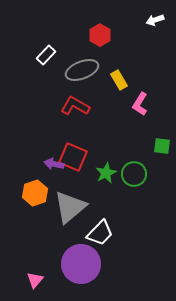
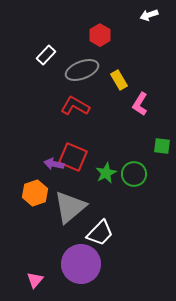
white arrow: moved 6 px left, 5 px up
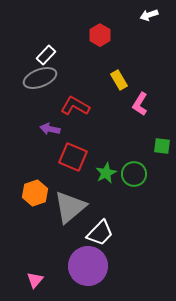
gray ellipse: moved 42 px left, 8 px down
purple arrow: moved 4 px left, 35 px up
purple circle: moved 7 px right, 2 px down
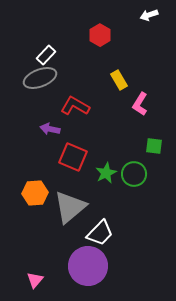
green square: moved 8 px left
orange hexagon: rotated 15 degrees clockwise
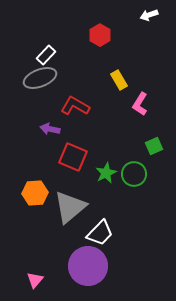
green square: rotated 30 degrees counterclockwise
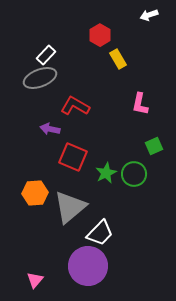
yellow rectangle: moved 1 px left, 21 px up
pink L-shape: rotated 20 degrees counterclockwise
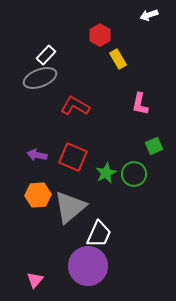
purple arrow: moved 13 px left, 26 px down
orange hexagon: moved 3 px right, 2 px down
white trapezoid: moved 1 px left, 1 px down; rotated 20 degrees counterclockwise
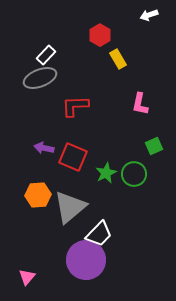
red L-shape: rotated 32 degrees counterclockwise
purple arrow: moved 7 px right, 7 px up
white trapezoid: rotated 20 degrees clockwise
purple circle: moved 2 px left, 6 px up
pink triangle: moved 8 px left, 3 px up
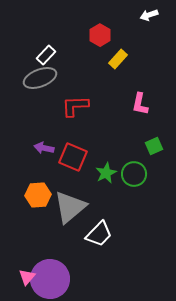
yellow rectangle: rotated 72 degrees clockwise
purple circle: moved 36 px left, 19 px down
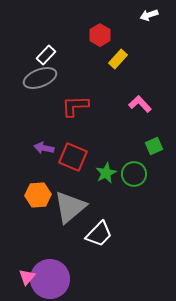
pink L-shape: rotated 125 degrees clockwise
